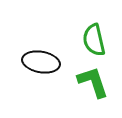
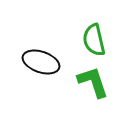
black ellipse: rotated 9 degrees clockwise
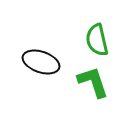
green semicircle: moved 3 px right
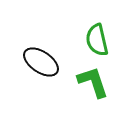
black ellipse: rotated 15 degrees clockwise
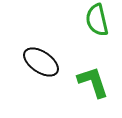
green semicircle: moved 20 px up
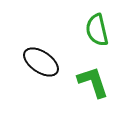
green semicircle: moved 10 px down
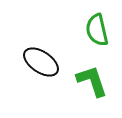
green L-shape: moved 1 px left, 1 px up
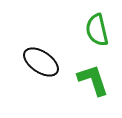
green L-shape: moved 1 px right, 1 px up
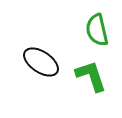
green L-shape: moved 2 px left, 4 px up
